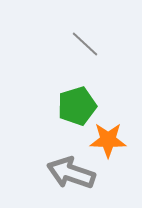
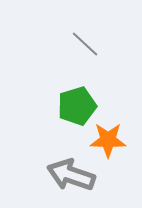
gray arrow: moved 2 px down
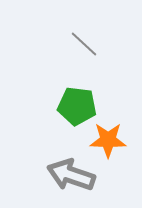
gray line: moved 1 px left
green pentagon: rotated 24 degrees clockwise
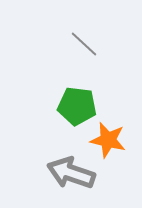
orange star: rotated 12 degrees clockwise
gray arrow: moved 2 px up
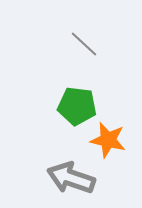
gray arrow: moved 5 px down
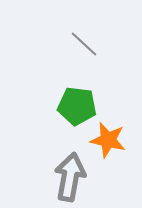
gray arrow: moved 1 px left, 1 px up; rotated 81 degrees clockwise
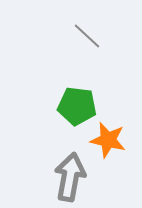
gray line: moved 3 px right, 8 px up
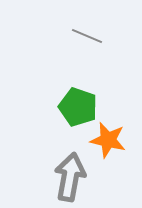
gray line: rotated 20 degrees counterclockwise
green pentagon: moved 1 px right, 1 px down; rotated 12 degrees clockwise
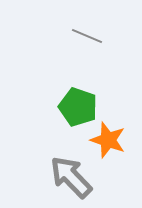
orange star: rotated 6 degrees clockwise
gray arrow: moved 1 px right; rotated 54 degrees counterclockwise
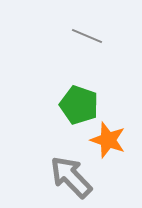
green pentagon: moved 1 px right, 2 px up
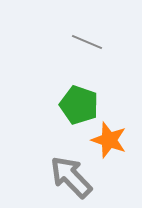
gray line: moved 6 px down
orange star: moved 1 px right
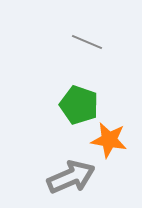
orange star: rotated 9 degrees counterclockwise
gray arrow: rotated 111 degrees clockwise
